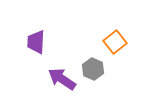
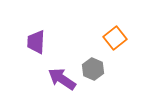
orange square: moved 4 px up
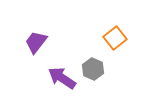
purple trapezoid: rotated 35 degrees clockwise
purple arrow: moved 1 px up
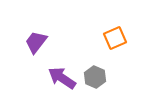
orange square: rotated 15 degrees clockwise
gray hexagon: moved 2 px right, 8 px down
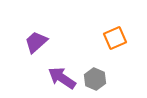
purple trapezoid: rotated 10 degrees clockwise
gray hexagon: moved 2 px down
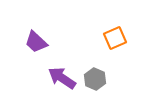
purple trapezoid: rotated 95 degrees counterclockwise
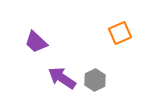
orange square: moved 5 px right, 5 px up
gray hexagon: moved 1 px down; rotated 10 degrees clockwise
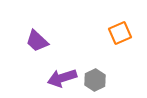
purple trapezoid: moved 1 px right, 1 px up
purple arrow: rotated 52 degrees counterclockwise
